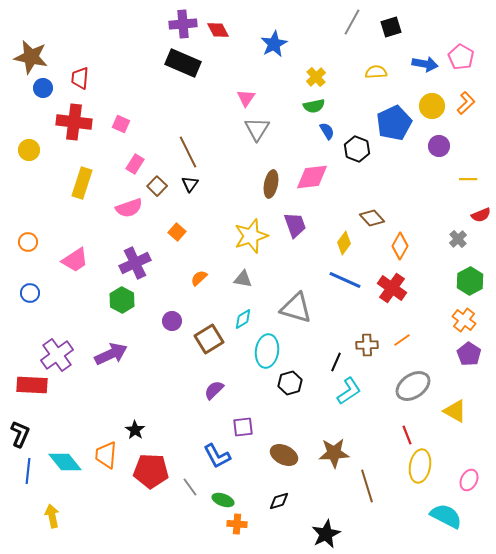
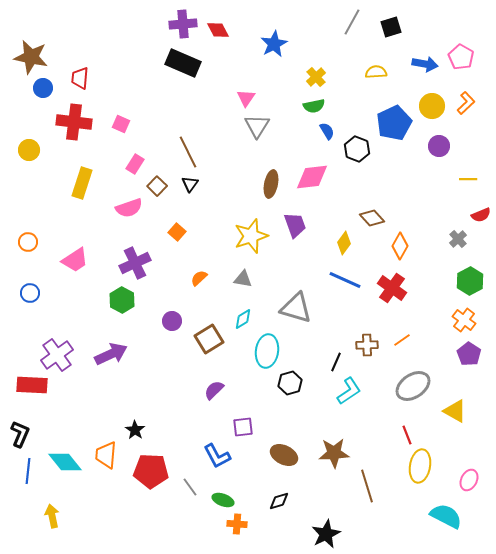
gray triangle at (257, 129): moved 3 px up
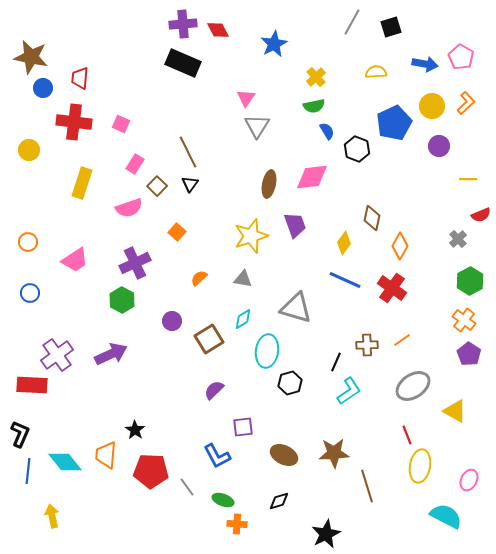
brown ellipse at (271, 184): moved 2 px left
brown diamond at (372, 218): rotated 55 degrees clockwise
gray line at (190, 487): moved 3 px left
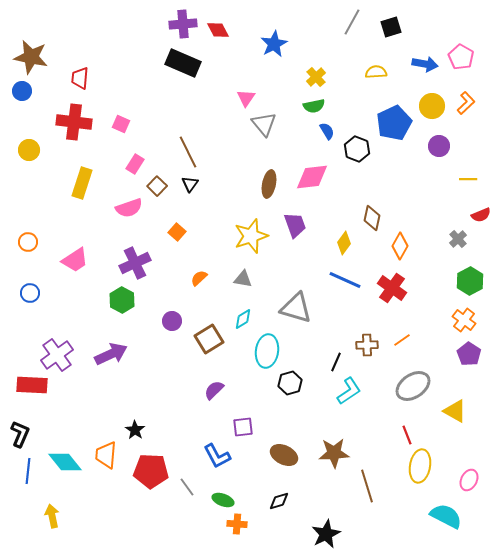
blue circle at (43, 88): moved 21 px left, 3 px down
gray triangle at (257, 126): moved 7 px right, 2 px up; rotated 12 degrees counterclockwise
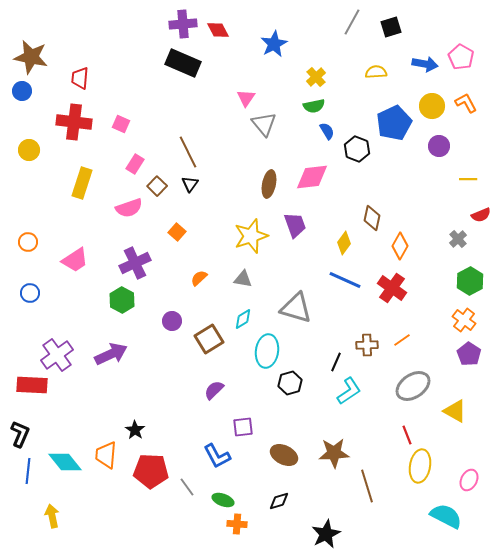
orange L-shape at (466, 103): rotated 75 degrees counterclockwise
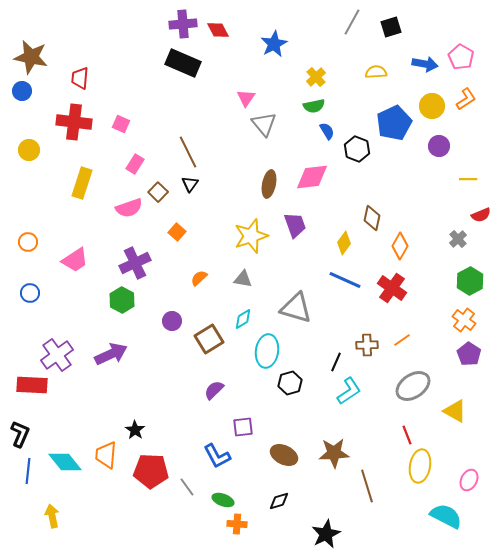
orange L-shape at (466, 103): moved 4 px up; rotated 85 degrees clockwise
brown square at (157, 186): moved 1 px right, 6 px down
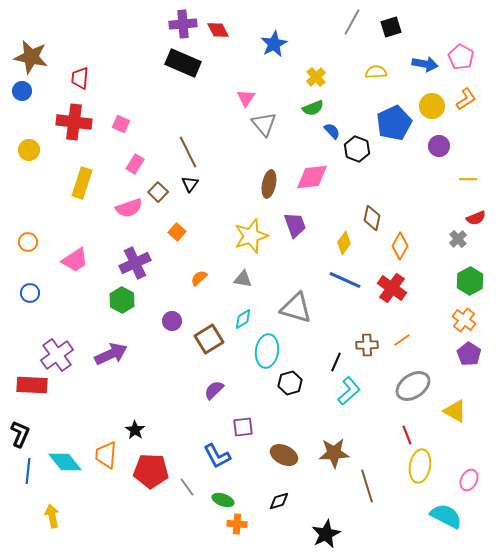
green semicircle at (314, 106): moved 1 px left, 2 px down; rotated 10 degrees counterclockwise
blue semicircle at (327, 131): moved 5 px right; rotated 12 degrees counterclockwise
red semicircle at (481, 215): moved 5 px left, 3 px down
cyan L-shape at (349, 391): rotated 8 degrees counterclockwise
